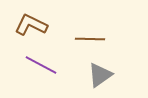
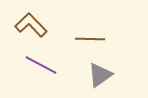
brown L-shape: rotated 20 degrees clockwise
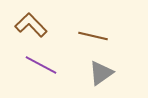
brown line: moved 3 px right, 3 px up; rotated 12 degrees clockwise
gray triangle: moved 1 px right, 2 px up
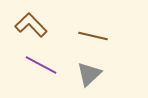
gray triangle: moved 12 px left, 1 px down; rotated 8 degrees counterclockwise
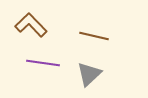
brown line: moved 1 px right
purple line: moved 2 px right, 2 px up; rotated 20 degrees counterclockwise
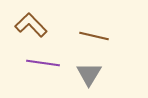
gray triangle: rotated 16 degrees counterclockwise
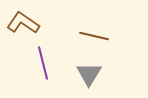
brown L-shape: moved 8 px left, 2 px up; rotated 12 degrees counterclockwise
purple line: rotated 68 degrees clockwise
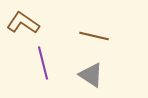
gray triangle: moved 2 px right, 1 px down; rotated 28 degrees counterclockwise
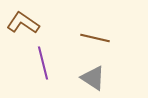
brown line: moved 1 px right, 2 px down
gray triangle: moved 2 px right, 3 px down
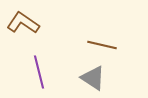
brown line: moved 7 px right, 7 px down
purple line: moved 4 px left, 9 px down
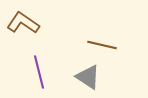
gray triangle: moved 5 px left, 1 px up
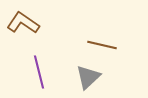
gray triangle: rotated 44 degrees clockwise
